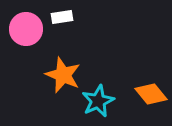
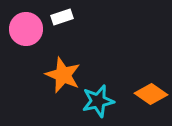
white rectangle: rotated 10 degrees counterclockwise
orange diamond: rotated 16 degrees counterclockwise
cyan star: rotated 12 degrees clockwise
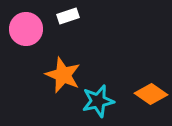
white rectangle: moved 6 px right, 1 px up
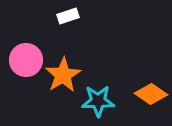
pink circle: moved 31 px down
orange star: rotated 18 degrees clockwise
cyan star: rotated 12 degrees clockwise
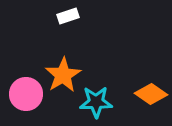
pink circle: moved 34 px down
cyan star: moved 2 px left, 1 px down
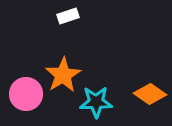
orange diamond: moved 1 px left
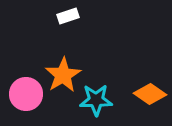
cyan star: moved 2 px up
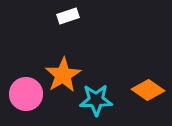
orange diamond: moved 2 px left, 4 px up
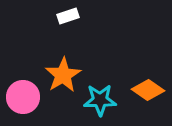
pink circle: moved 3 px left, 3 px down
cyan star: moved 4 px right
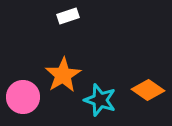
cyan star: rotated 20 degrees clockwise
